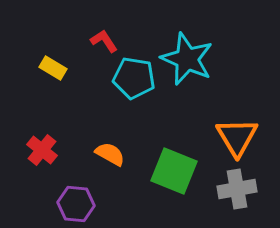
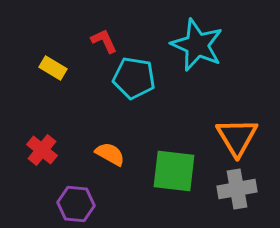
red L-shape: rotated 8 degrees clockwise
cyan star: moved 10 px right, 14 px up
green square: rotated 15 degrees counterclockwise
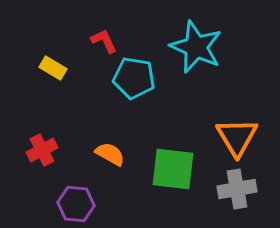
cyan star: moved 1 px left, 2 px down
red cross: rotated 24 degrees clockwise
green square: moved 1 px left, 2 px up
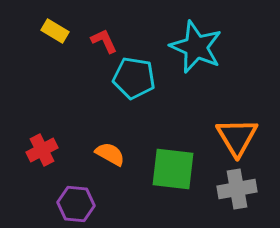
yellow rectangle: moved 2 px right, 37 px up
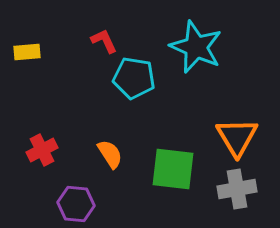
yellow rectangle: moved 28 px left, 21 px down; rotated 36 degrees counterclockwise
orange semicircle: rotated 28 degrees clockwise
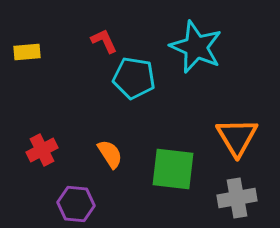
gray cross: moved 9 px down
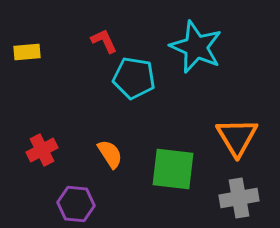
gray cross: moved 2 px right
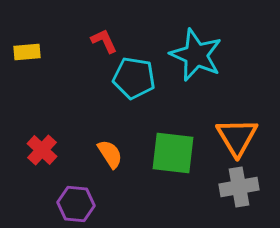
cyan star: moved 8 px down
red cross: rotated 20 degrees counterclockwise
green square: moved 16 px up
gray cross: moved 11 px up
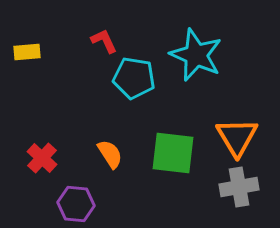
red cross: moved 8 px down
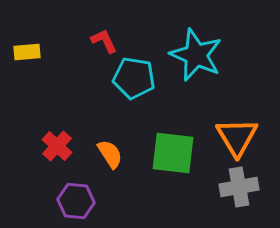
red cross: moved 15 px right, 12 px up
purple hexagon: moved 3 px up
